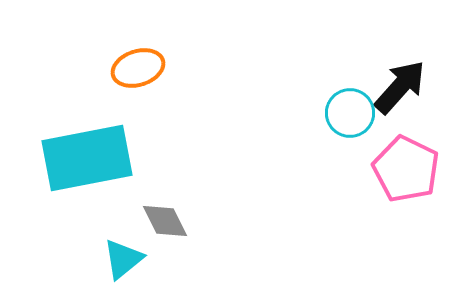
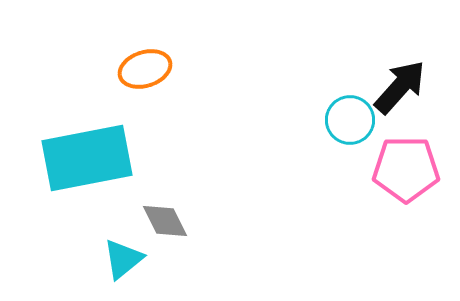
orange ellipse: moved 7 px right, 1 px down
cyan circle: moved 7 px down
pink pentagon: rotated 26 degrees counterclockwise
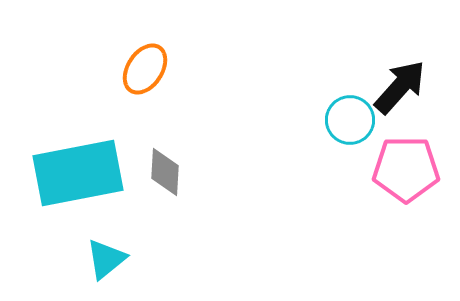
orange ellipse: rotated 39 degrees counterclockwise
cyan rectangle: moved 9 px left, 15 px down
gray diamond: moved 49 px up; rotated 30 degrees clockwise
cyan triangle: moved 17 px left
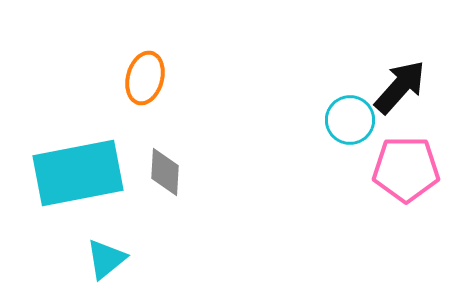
orange ellipse: moved 9 px down; rotated 18 degrees counterclockwise
